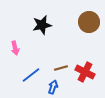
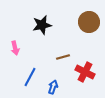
brown line: moved 2 px right, 11 px up
blue line: moved 1 px left, 2 px down; rotated 24 degrees counterclockwise
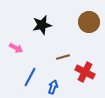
pink arrow: moved 1 px right; rotated 48 degrees counterclockwise
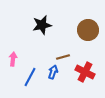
brown circle: moved 1 px left, 8 px down
pink arrow: moved 3 px left, 11 px down; rotated 112 degrees counterclockwise
blue arrow: moved 15 px up
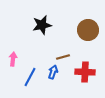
red cross: rotated 24 degrees counterclockwise
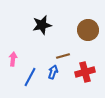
brown line: moved 1 px up
red cross: rotated 18 degrees counterclockwise
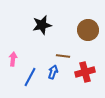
brown line: rotated 24 degrees clockwise
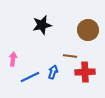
brown line: moved 7 px right
red cross: rotated 12 degrees clockwise
blue line: rotated 36 degrees clockwise
